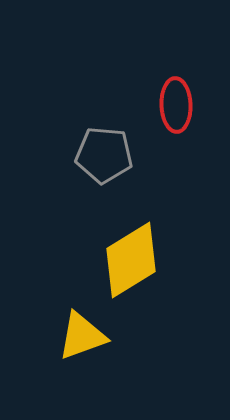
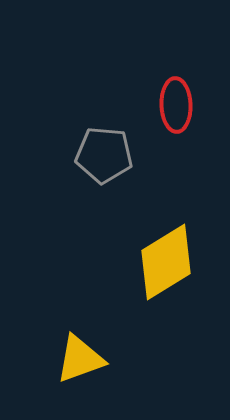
yellow diamond: moved 35 px right, 2 px down
yellow triangle: moved 2 px left, 23 px down
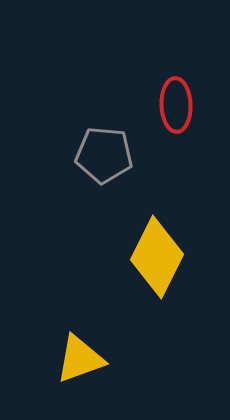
yellow diamond: moved 9 px left, 5 px up; rotated 32 degrees counterclockwise
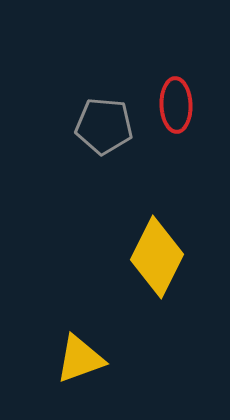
gray pentagon: moved 29 px up
